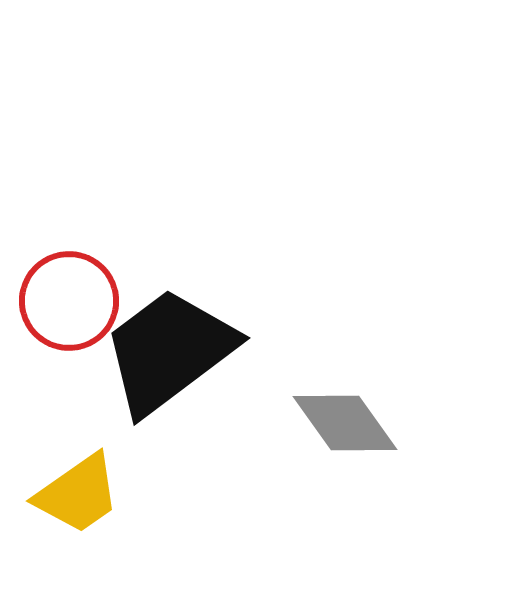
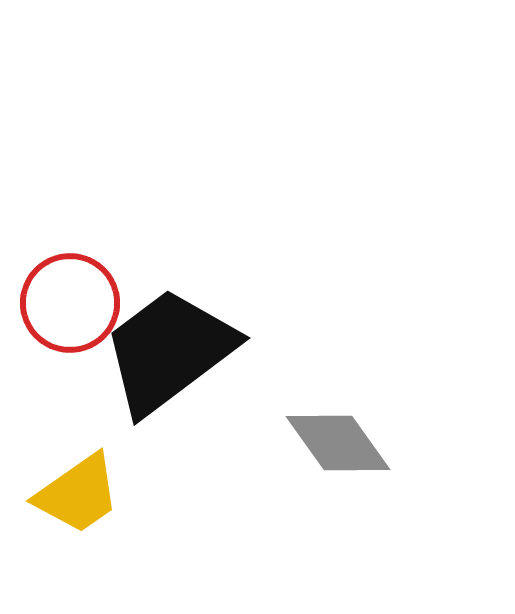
red circle: moved 1 px right, 2 px down
gray diamond: moved 7 px left, 20 px down
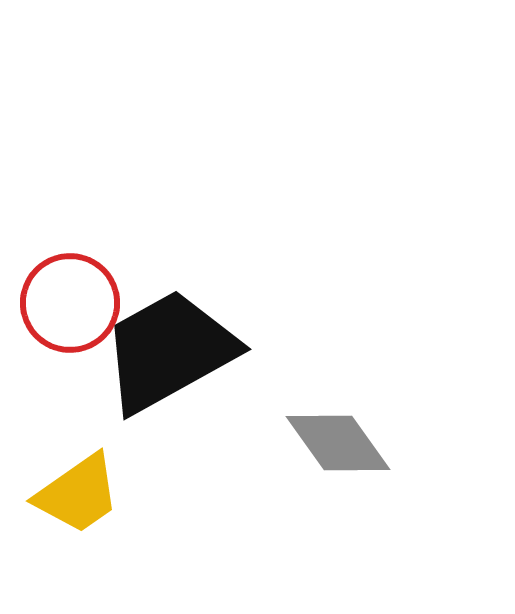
black trapezoid: rotated 8 degrees clockwise
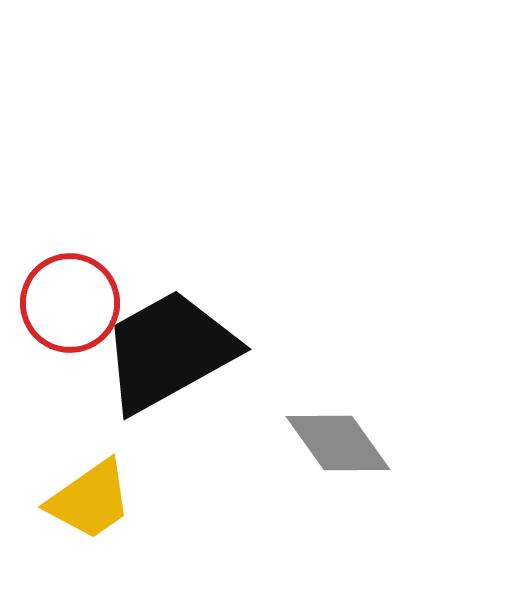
yellow trapezoid: moved 12 px right, 6 px down
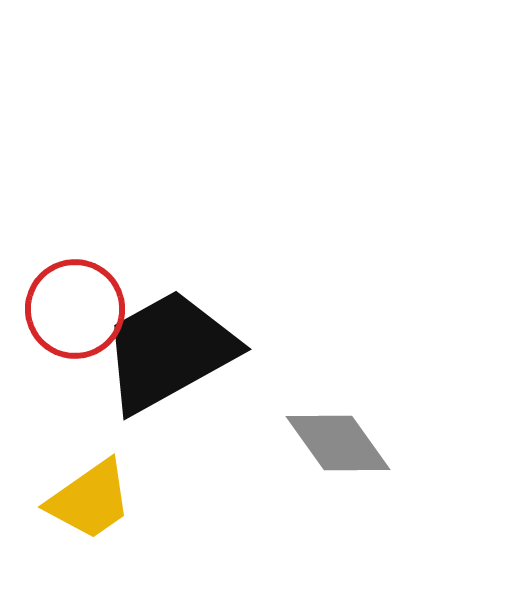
red circle: moved 5 px right, 6 px down
